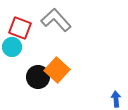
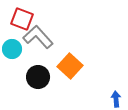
gray L-shape: moved 18 px left, 17 px down
red square: moved 2 px right, 9 px up
cyan circle: moved 2 px down
orange square: moved 13 px right, 4 px up
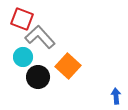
gray L-shape: moved 2 px right
cyan circle: moved 11 px right, 8 px down
orange square: moved 2 px left
blue arrow: moved 3 px up
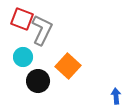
gray L-shape: moved 2 px right, 7 px up; rotated 68 degrees clockwise
black circle: moved 4 px down
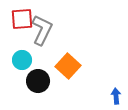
red square: rotated 25 degrees counterclockwise
cyan circle: moved 1 px left, 3 px down
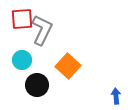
black circle: moved 1 px left, 4 px down
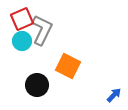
red square: rotated 20 degrees counterclockwise
cyan circle: moved 19 px up
orange square: rotated 15 degrees counterclockwise
blue arrow: moved 2 px left, 1 px up; rotated 49 degrees clockwise
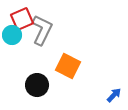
cyan circle: moved 10 px left, 6 px up
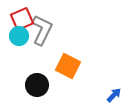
cyan circle: moved 7 px right, 1 px down
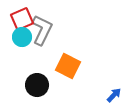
cyan circle: moved 3 px right, 1 px down
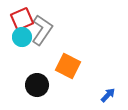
gray L-shape: rotated 8 degrees clockwise
blue arrow: moved 6 px left
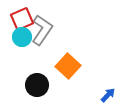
orange square: rotated 15 degrees clockwise
